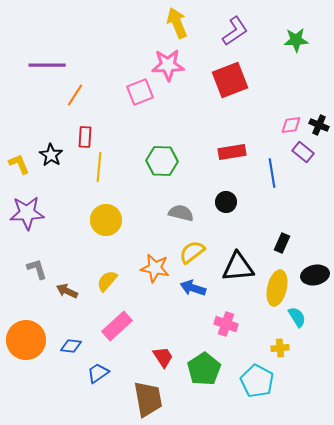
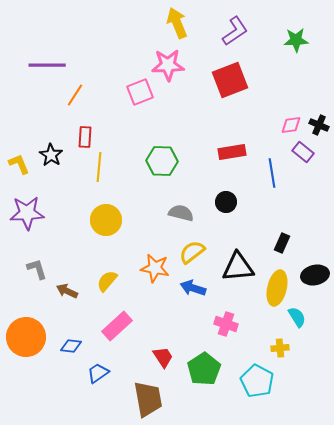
orange circle at (26, 340): moved 3 px up
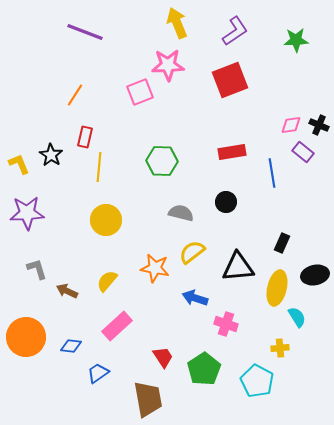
purple line at (47, 65): moved 38 px right, 33 px up; rotated 21 degrees clockwise
red rectangle at (85, 137): rotated 10 degrees clockwise
blue arrow at (193, 288): moved 2 px right, 10 px down
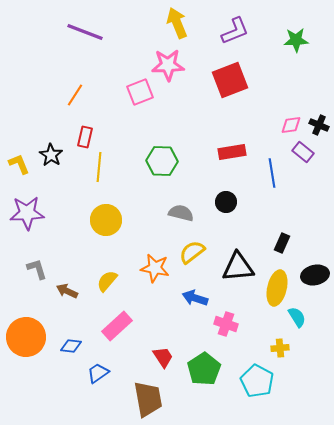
purple L-shape at (235, 31): rotated 12 degrees clockwise
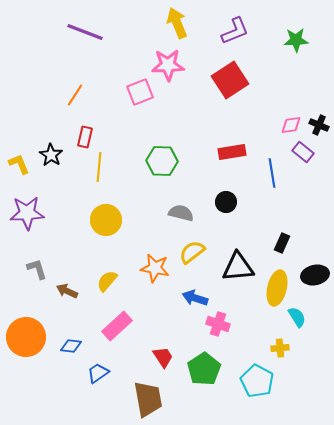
red square at (230, 80): rotated 12 degrees counterclockwise
pink cross at (226, 324): moved 8 px left
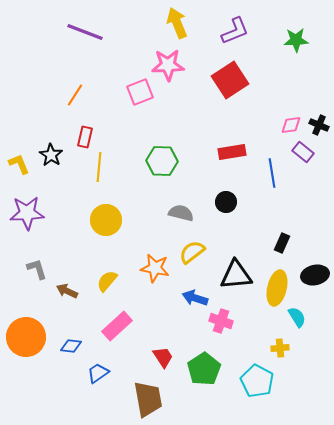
black triangle at (238, 267): moved 2 px left, 8 px down
pink cross at (218, 324): moved 3 px right, 3 px up
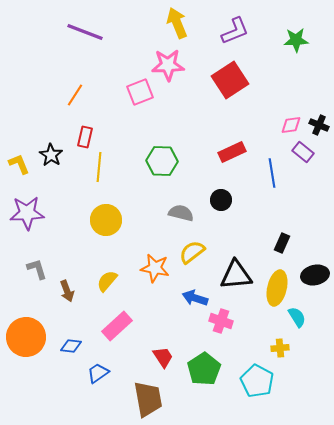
red rectangle at (232, 152): rotated 16 degrees counterclockwise
black circle at (226, 202): moved 5 px left, 2 px up
brown arrow at (67, 291): rotated 135 degrees counterclockwise
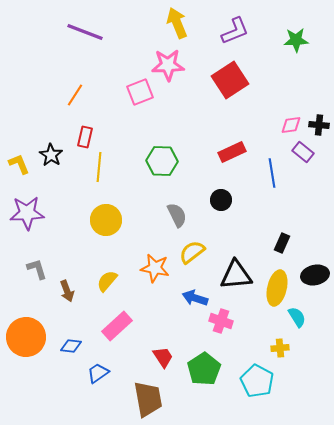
black cross at (319, 125): rotated 18 degrees counterclockwise
gray semicircle at (181, 213): moved 4 px left, 2 px down; rotated 50 degrees clockwise
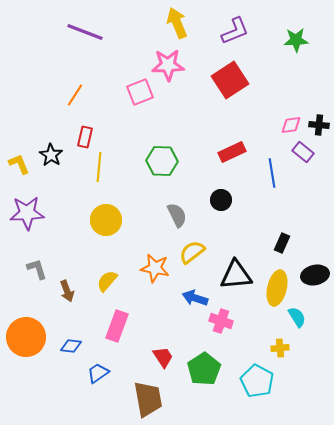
pink rectangle at (117, 326): rotated 28 degrees counterclockwise
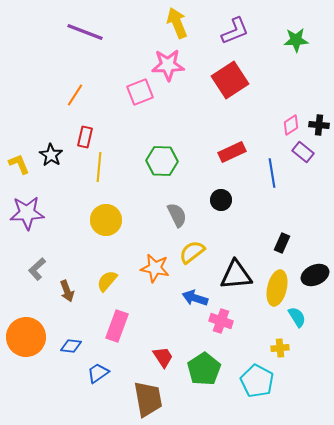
pink diamond at (291, 125): rotated 25 degrees counterclockwise
gray L-shape at (37, 269): rotated 115 degrees counterclockwise
black ellipse at (315, 275): rotated 12 degrees counterclockwise
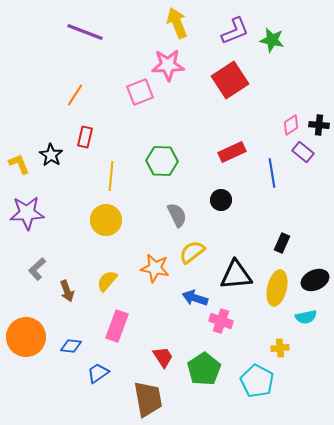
green star at (296, 40): moved 24 px left; rotated 15 degrees clockwise
yellow line at (99, 167): moved 12 px right, 9 px down
black ellipse at (315, 275): moved 5 px down
cyan semicircle at (297, 317): moved 9 px right; rotated 110 degrees clockwise
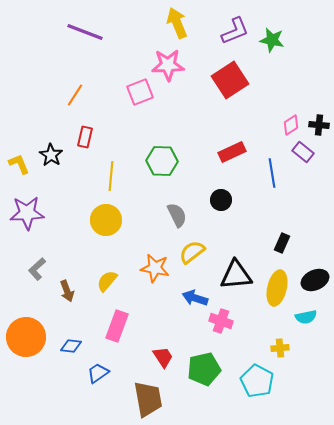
green pentagon at (204, 369): rotated 20 degrees clockwise
